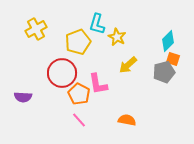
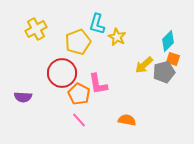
yellow arrow: moved 16 px right
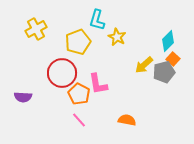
cyan L-shape: moved 4 px up
orange square: rotated 24 degrees clockwise
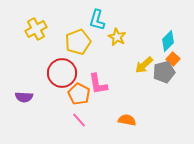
purple semicircle: moved 1 px right
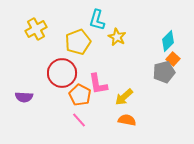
yellow arrow: moved 20 px left, 32 px down
orange pentagon: moved 1 px right, 1 px down
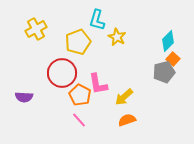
orange semicircle: rotated 30 degrees counterclockwise
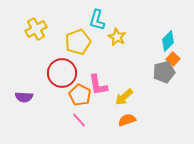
pink L-shape: moved 1 px down
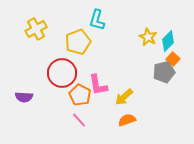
yellow star: moved 31 px right
